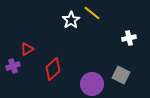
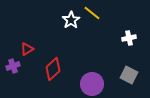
gray square: moved 8 px right
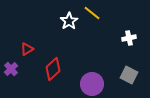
white star: moved 2 px left, 1 px down
purple cross: moved 2 px left, 3 px down; rotated 24 degrees counterclockwise
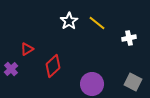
yellow line: moved 5 px right, 10 px down
red diamond: moved 3 px up
gray square: moved 4 px right, 7 px down
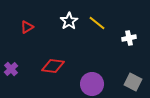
red triangle: moved 22 px up
red diamond: rotated 50 degrees clockwise
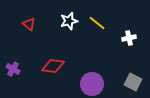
white star: rotated 18 degrees clockwise
red triangle: moved 2 px right, 3 px up; rotated 48 degrees counterclockwise
purple cross: moved 2 px right; rotated 16 degrees counterclockwise
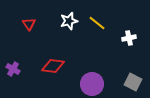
red triangle: rotated 16 degrees clockwise
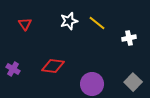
red triangle: moved 4 px left
gray square: rotated 18 degrees clockwise
